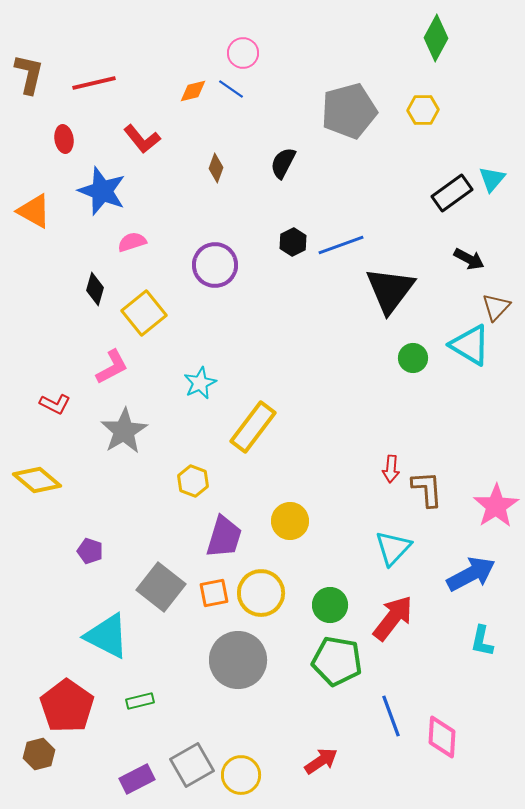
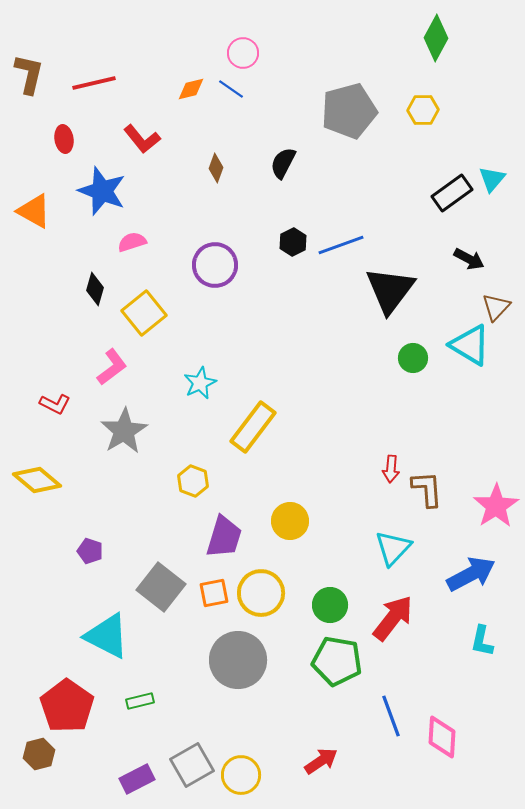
orange diamond at (193, 91): moved 2 px left, 2 px up
pink L-shape at (112, 367): rotated 9 degrees counterclockwise
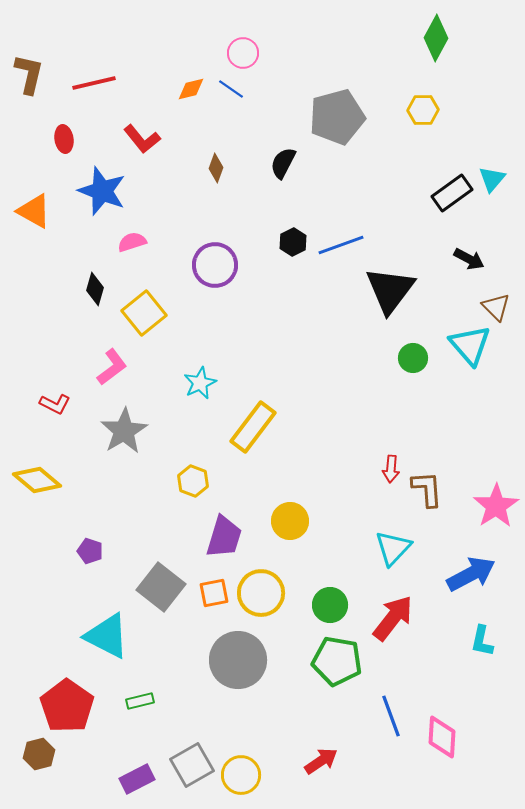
gray pentagon at (349, 111): moved 12 px left, 6 px down
brown triangle at (496, 307): rotated 28 degrees counterclockwise
cyan triangle at (470, 345): rotated 18 degrees clockwise
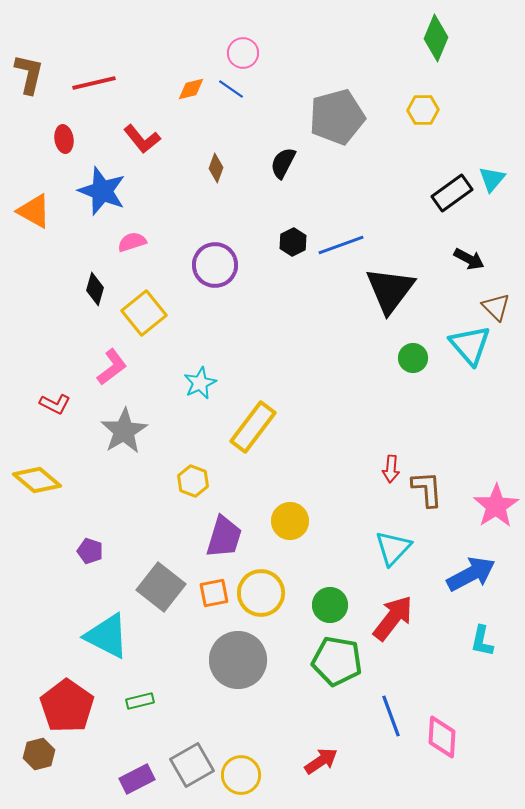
green diamond at (436, 38): rotated 6 degrees counterclockwise
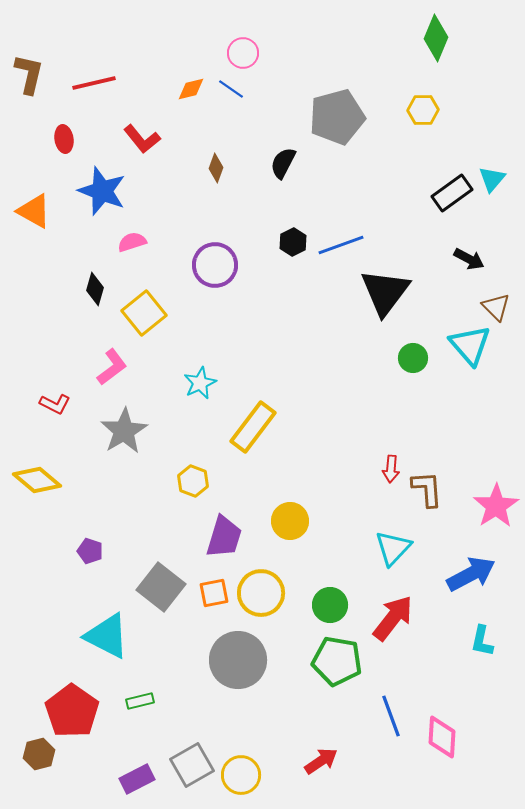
black triangle at (390, 290): moved 5 px left, 2 px down
red pentagon at (67, 706): moved 5 px right, 5 px down
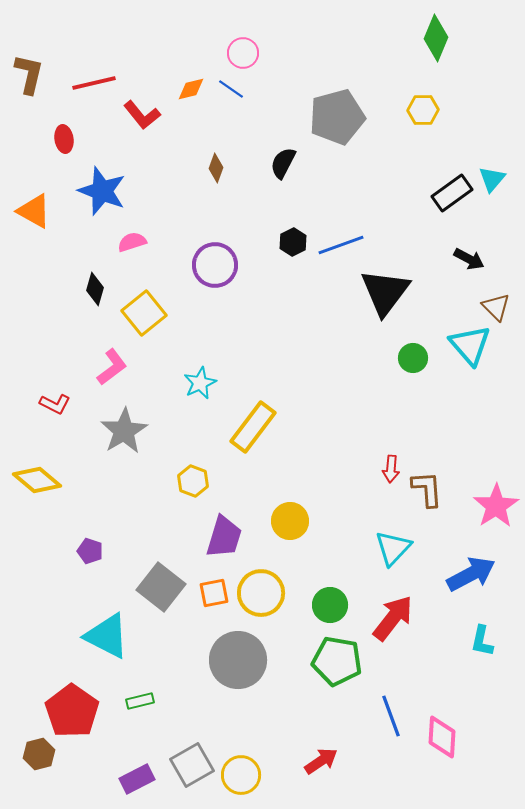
red L-shape at (142, 139): moved 24 px up
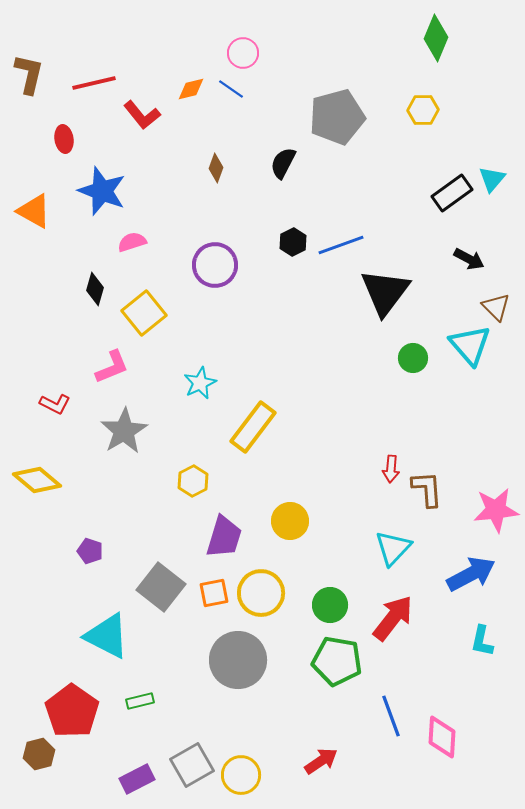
pink L-shape at (112, 367): rotated 15 degrees clockwise
yellow hexagon at (193, 481): rotated 12 degrees clockwise
pink star at (496, 506): moved 4 px down; rotated 27 degrees clockwise
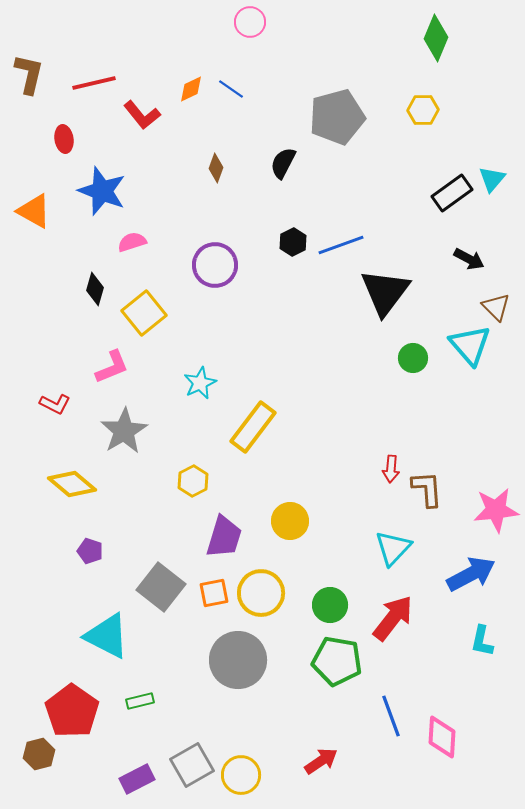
pink circle at (243, 53): moved 7 px right, 31 px up
orange diamond at (191, 89): rotated 12 degrees counterclockwise
yellow diamond at (37, 480): moved 35 px right, 4 px down
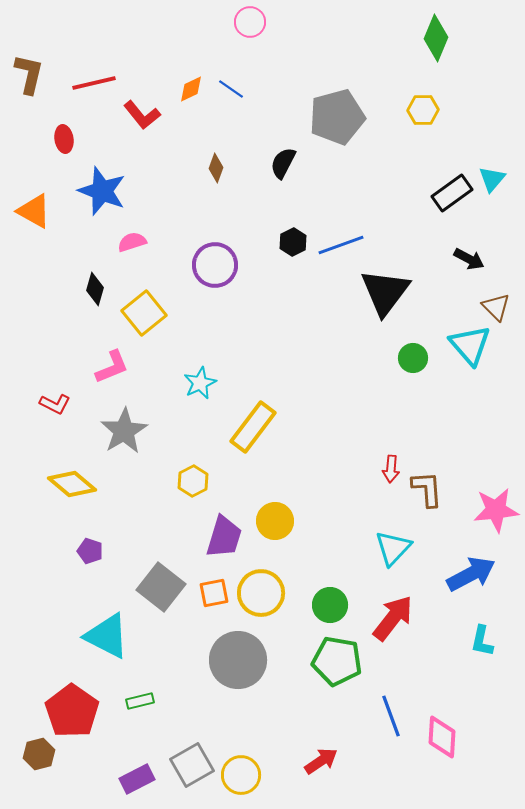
yellow circle at (290, 521): moved 15 px left
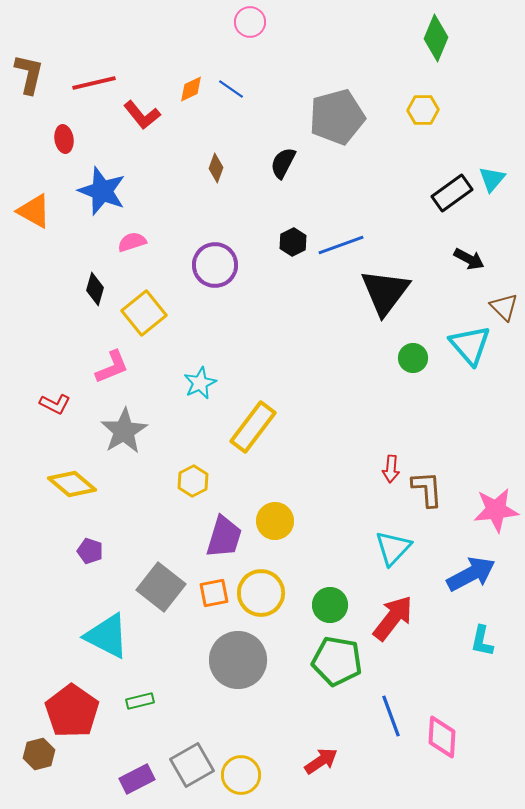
brown triangle at (496, 307): moved 8 px right
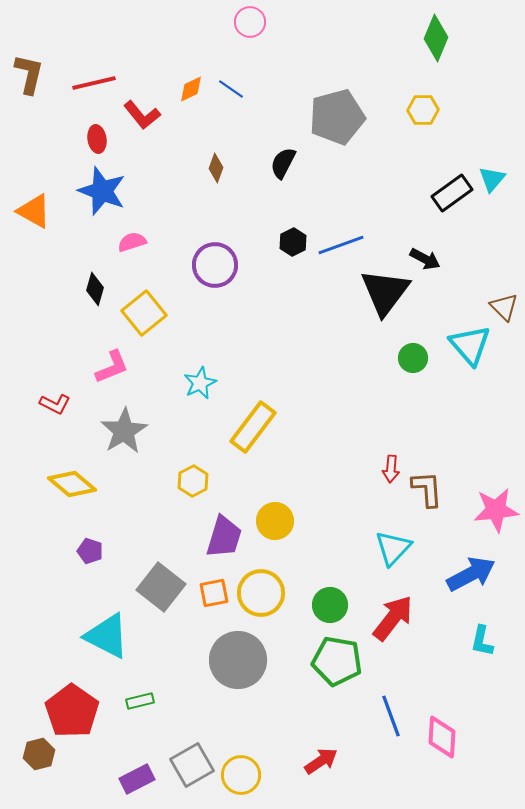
red ellipse at (64, 139): moved 33 px right
black arrow at (469, 259): moved 44 px left
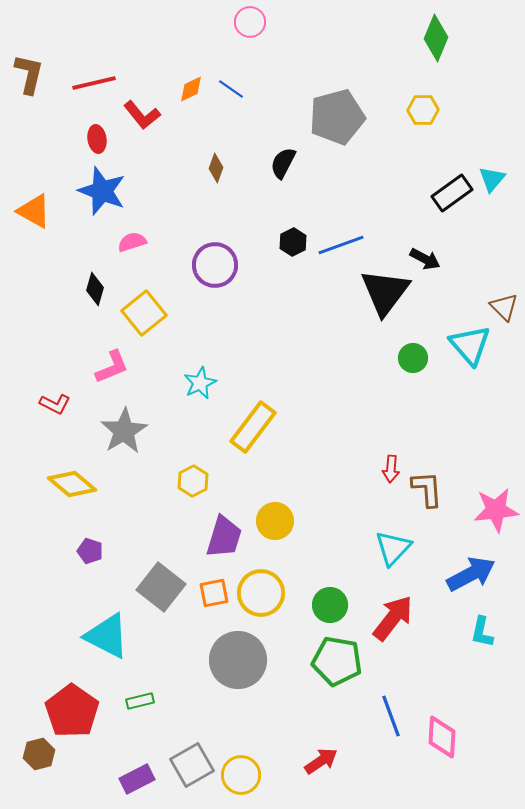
cyan L-shape at (482, 641): moved 9 px up
